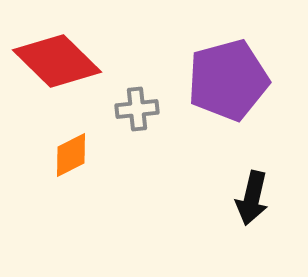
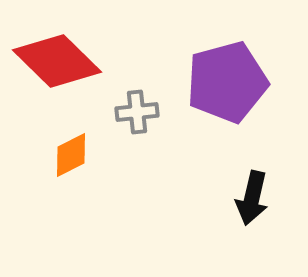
purple pentagon: moved 1 px left, 2 px down
gray cross: moved 3 px down
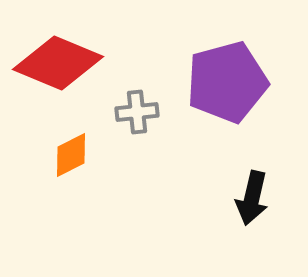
red diamond: moved 1 px right, 2 px down; rotated 22 degrees counterclockwise
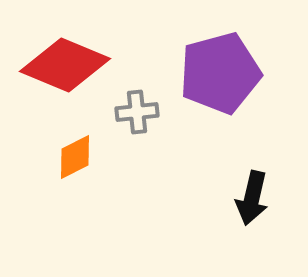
red diamond: moved 7 px right, 2 px down
purple pentagon: moved 7 px left, 9 px up
orange diamond: moved 4 px right, 2 px down
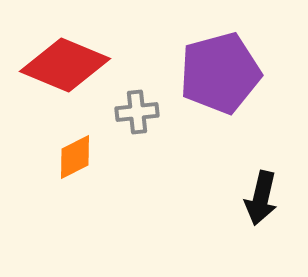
black arrow: moved 9 px right
